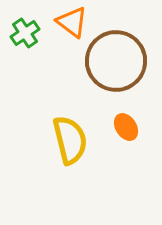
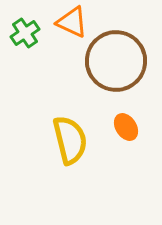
orange triangle: rotated 12 degrees counterclockwise
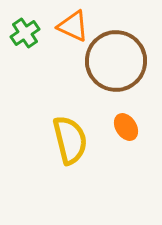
orange triangle: moved 1 px right, 4 px down
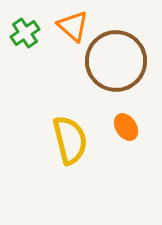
orange triangle: rotated 16 degrees clockwise
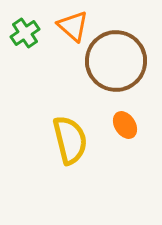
orange ellipse: moved 1 px left, 2 px up
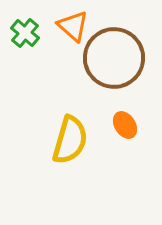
green cross: rotated 16 degrees counterclockwise
brown circle: moved 2 px left, 3 px up
yellow semicircle: rotated 30 degrees clockwise
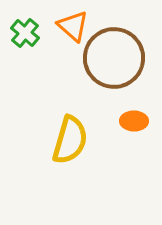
orange ellipse: moved 9 px right, 4 px up; rotated 56 degrees counterclockwise
